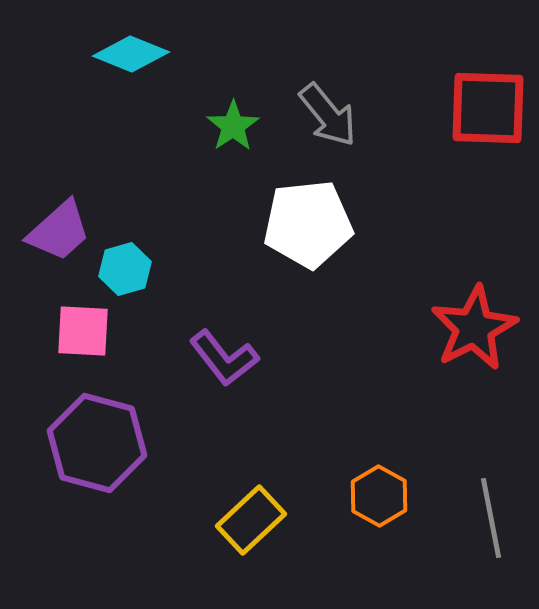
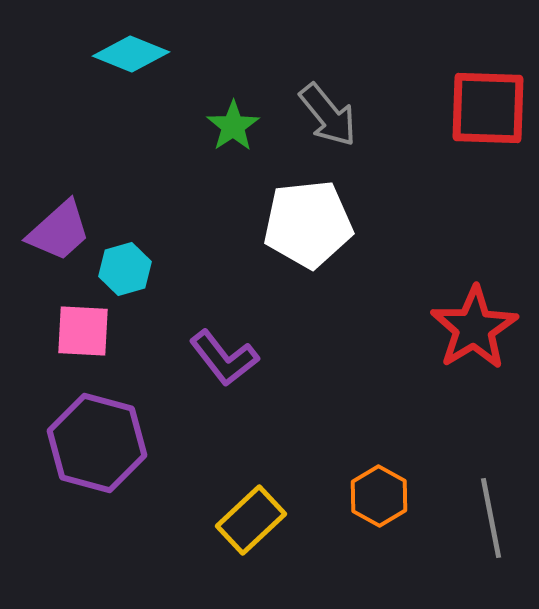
red star: rotated 4 degrees counterclockwise
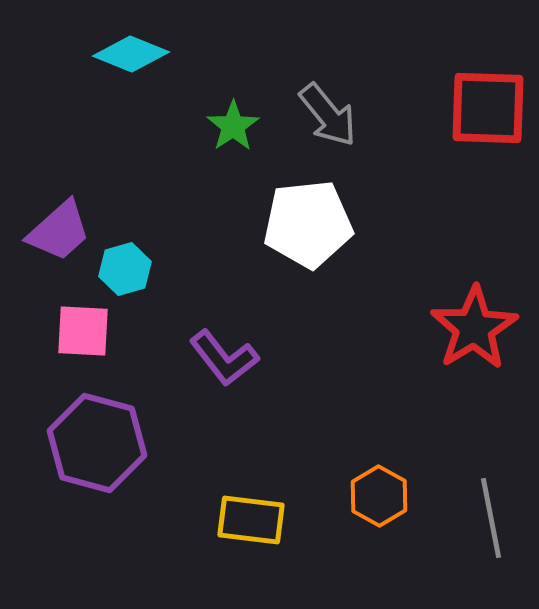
yellow rectangle: rotated 50 degrees clockwise
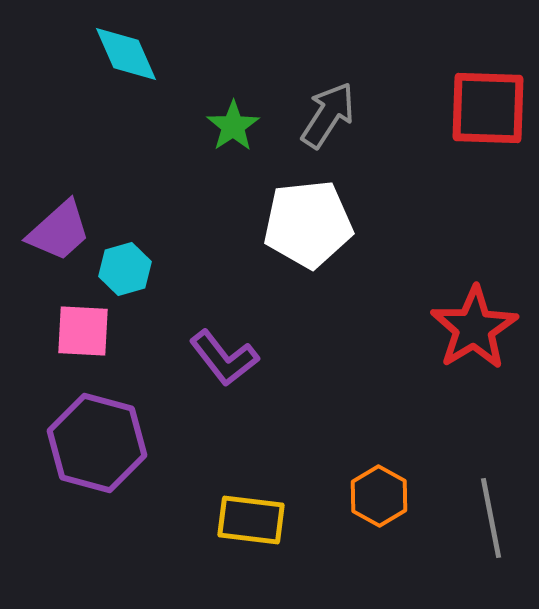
cyan diamond: moved 5 px left; rotated 44 degrees clockwise
gray arrow: rotated 108 degrees counterclockwise
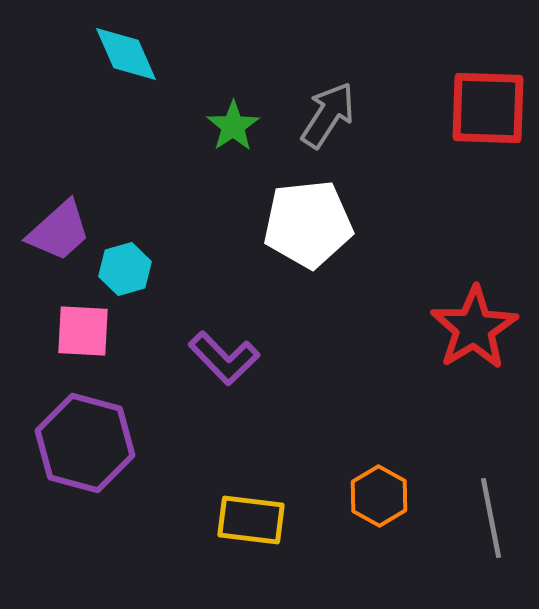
purple L-shape: rotated 6 degrees counterclockwise
purple hexagon: moved 12 px left
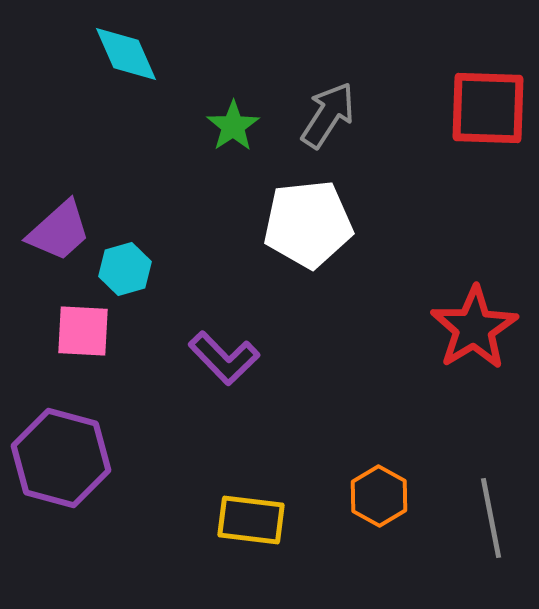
purple hexagon: moved 24 px left, 15 px down
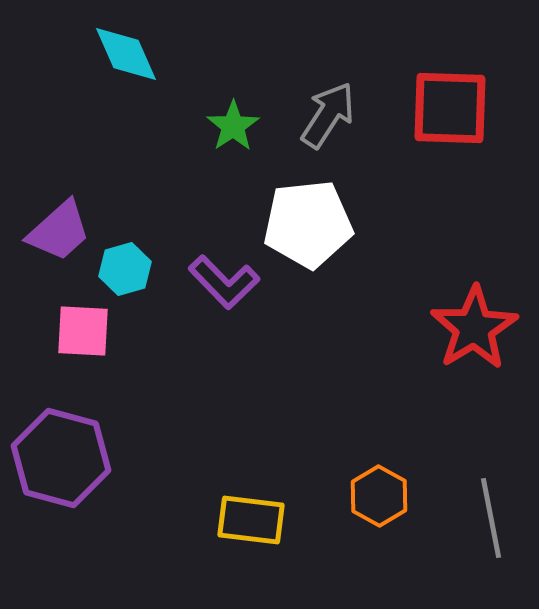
red square: moved 38 px left
purple L-shape: moved 76 px up
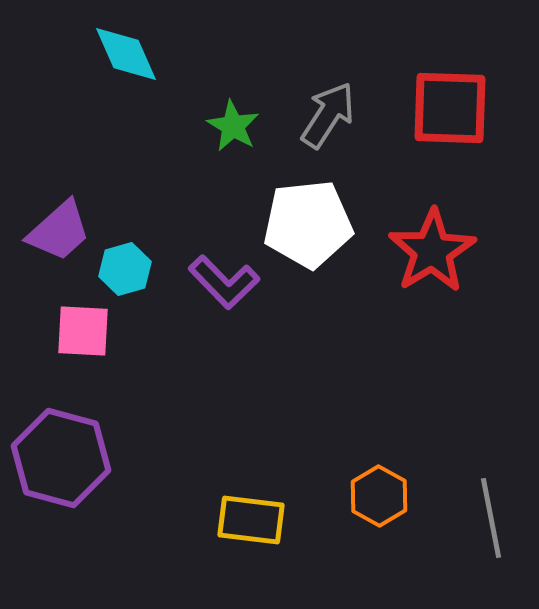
green star: rotated 8 degrees counterclockwise
red star: moved 42 px left, 77 px up
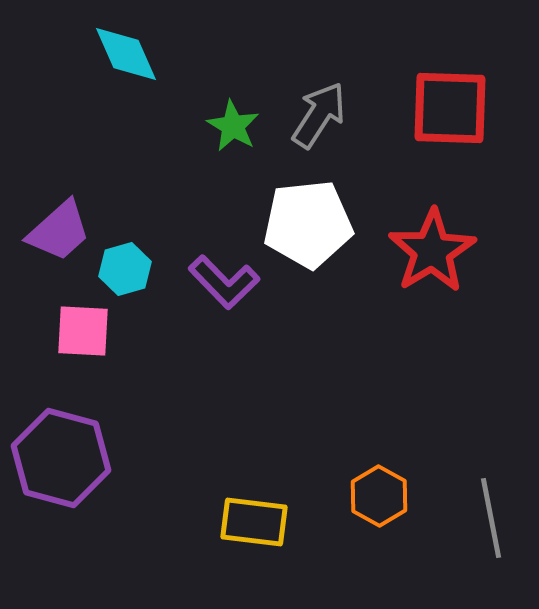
gray arrow: moved 9 px left
yellow rectangle: moved 3 px right, 2 px down
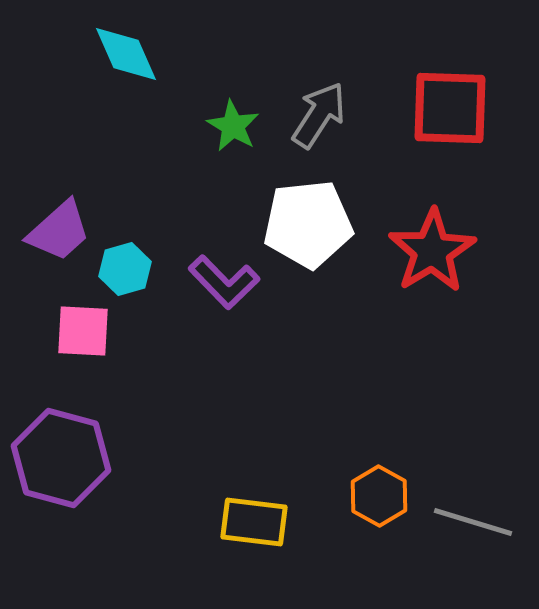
gray line: moved 18 px left, 4 px down; rotated 62 degrees counterclockwise
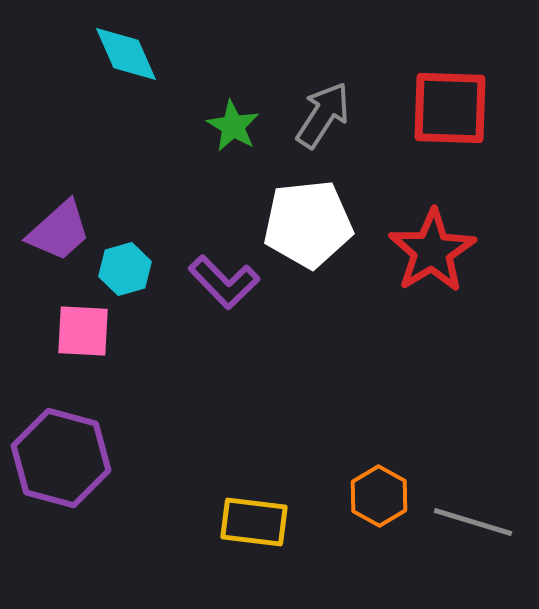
gray arrow: moved 4 px right
